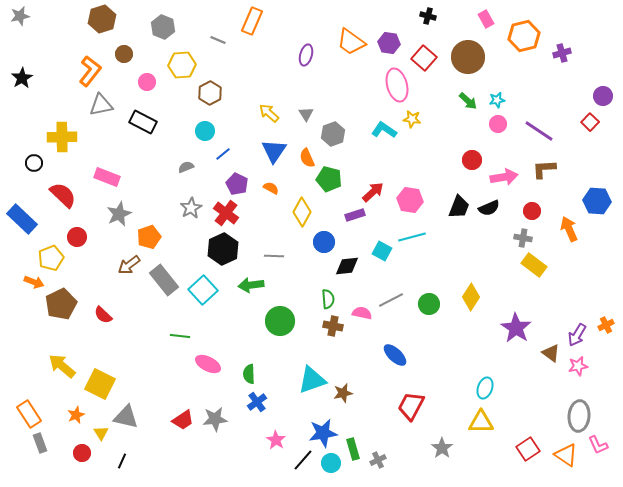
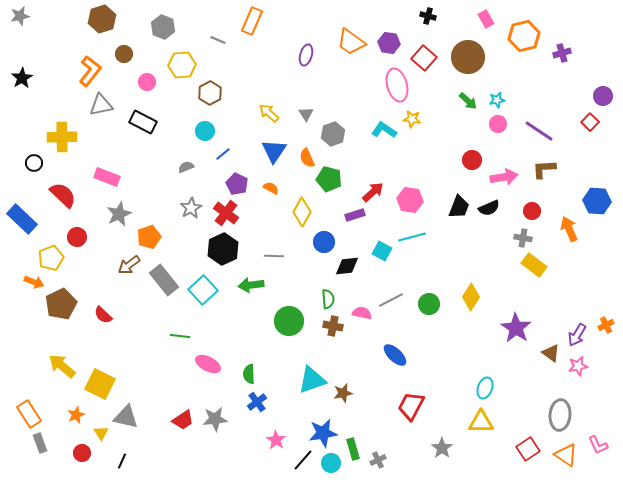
green circle at (280, 321): moved 9 px right
gray ellipse at (579, 416): moved 19 px left, 1 px up
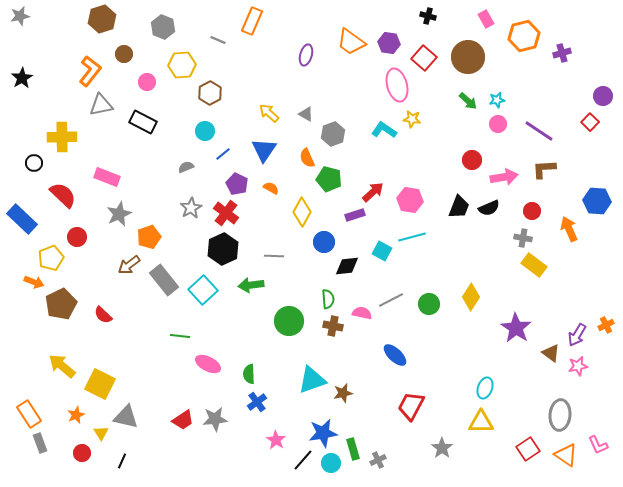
gray triangle at (306, 114): rotated 28 degrees counterclockwise
blue triangle at (274, 151): moved 10 px left, 1 px up
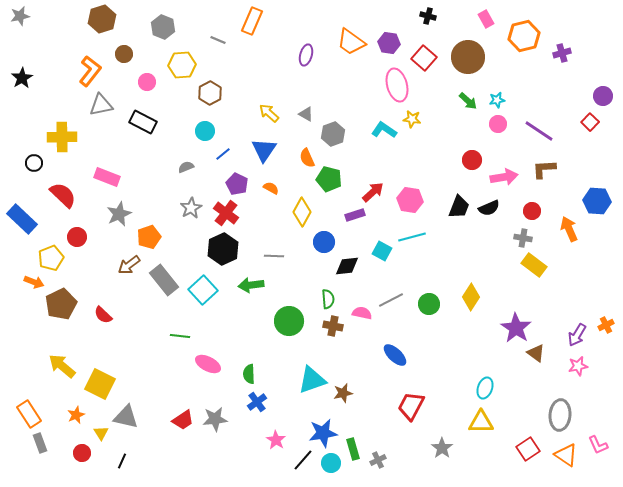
brown triangle at (551, 353): moved 15 px left
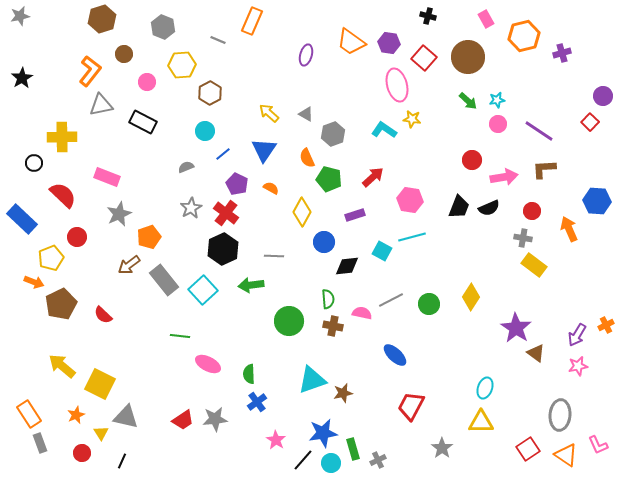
red arrow at (373, 192): moved 15 px up
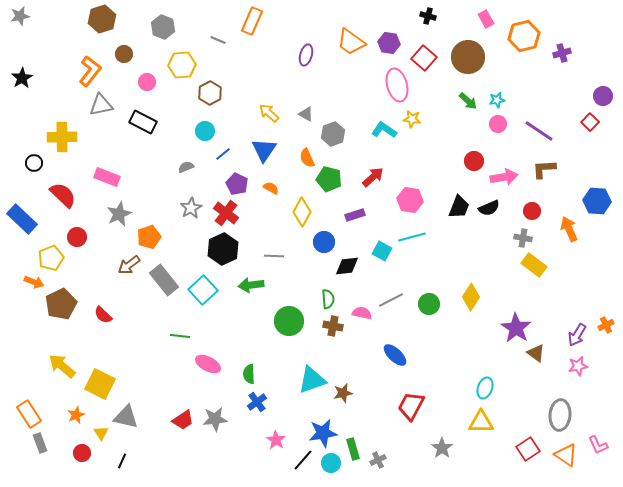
red circle at (472, 160): moved 2 px right, 1 px down
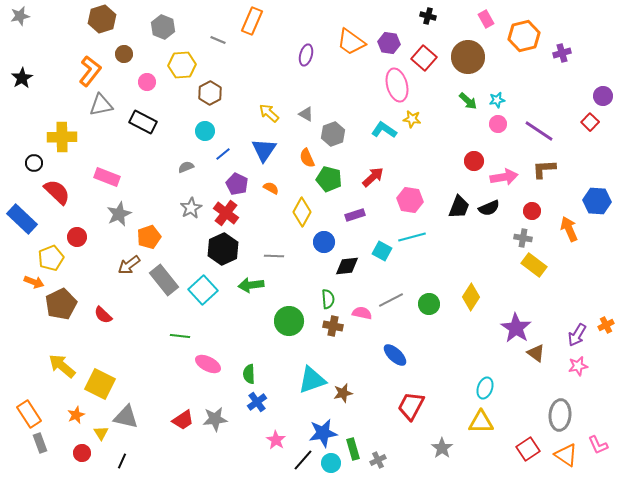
red semicircle at (63, 195): moved 6 px left, 3 px up
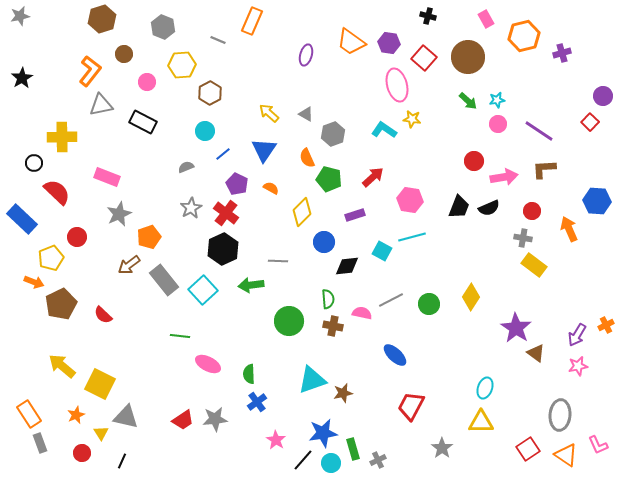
yellow diamond at (302, 212): rotated 16 degrees clockwise
gray line at (274, 256): moved 4 px right, 5 px down
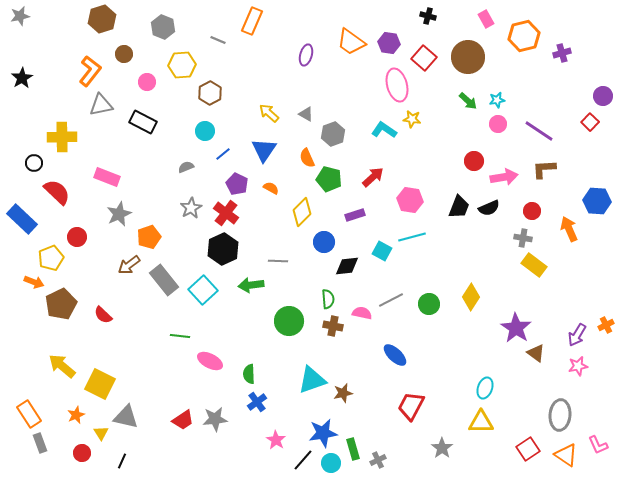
pink ellipse at (208, 364): moved 2 px right, 3 px up
